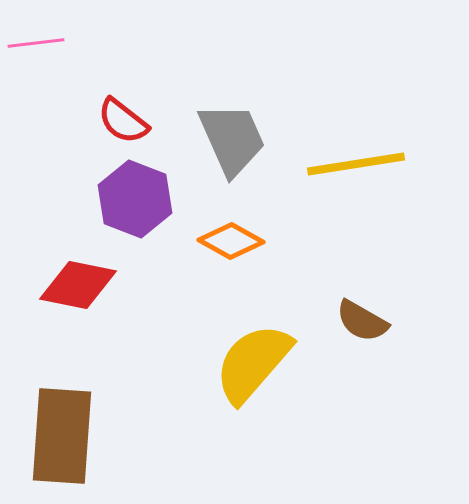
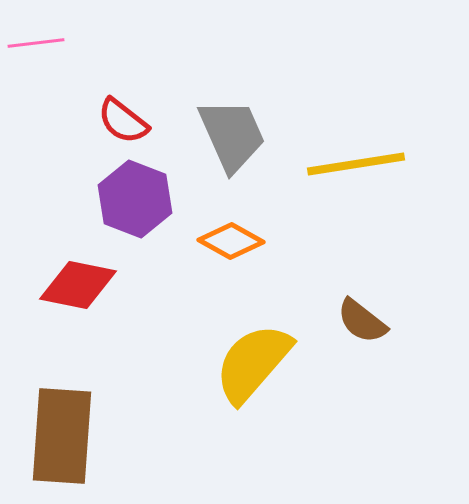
gray trapezoid: moved 4 px up
brown semicircle: rotated 8 degrees clockwise
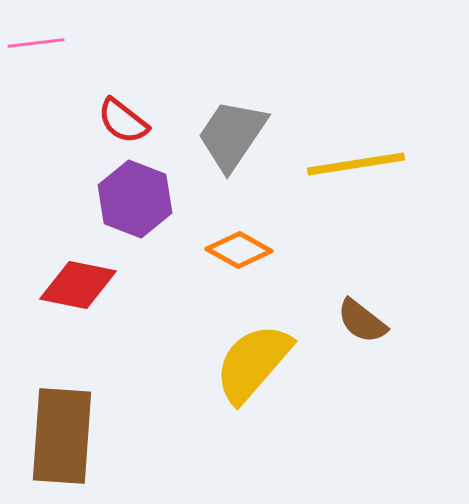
gray trapezoid: rotated 122 degrees counterclockwise
orange diamond: moved 8 px right, 9 px down
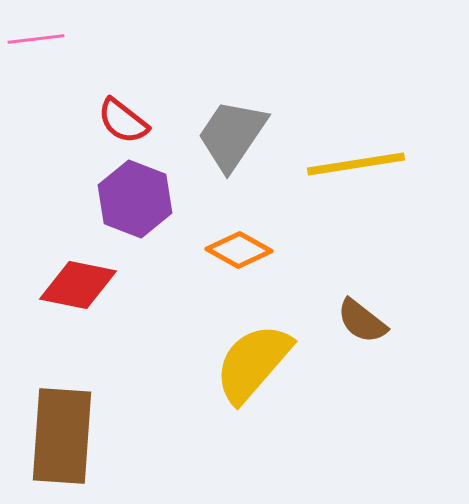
pink line: moved 4 px up
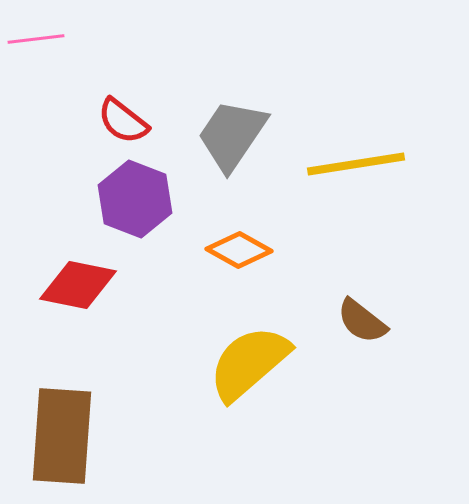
yellow semicircle: moved 4 px left; rotated 8 degrees clockwise
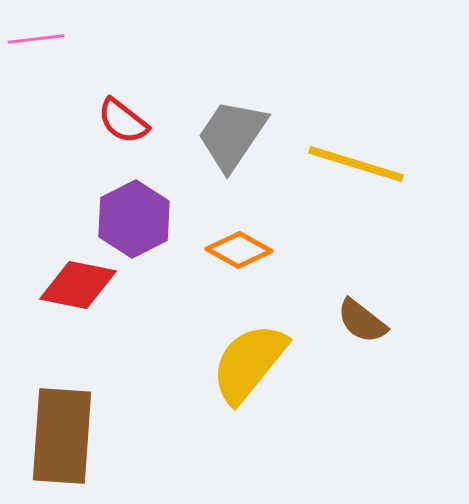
yellow line: rotated 26 degrees clockwise
purple hexagon: moved 1 px left, 20 px down; rotated 12 degrees clockwise
yellow semicircle: rotated 10 degrees counterclockwise
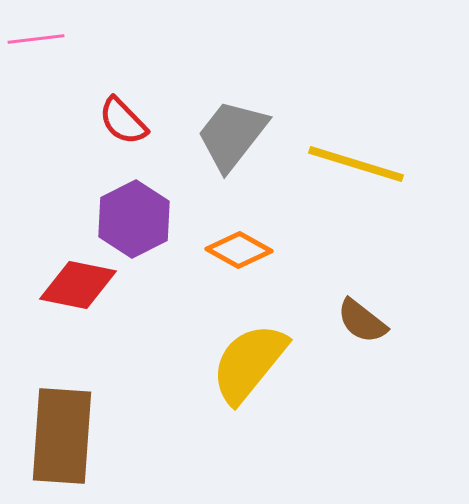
red semicircle: rotated 8 degrees clockwise
gray trapezoid: rotated 4 degrees clockwise
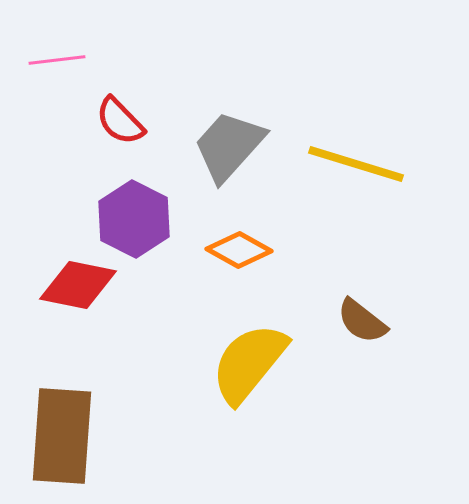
pink line: moved 21 px right, 21 px down
red semicircle: moved 3 px left
gray trapezoid: moved 3 px left, 11 px down; rotated 4 degrees clockwise
purple hexagon: rotated 6 degrees counterclockwise
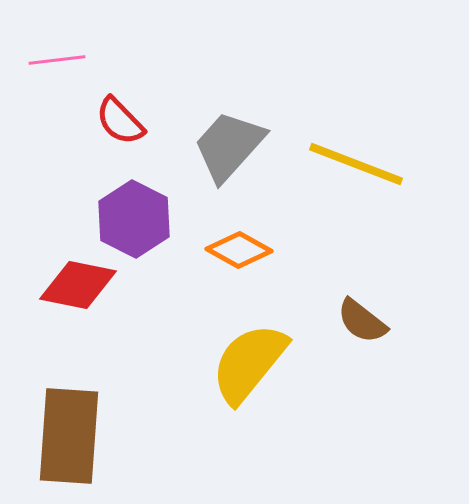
yellow line: rotated 4 degrees clockwise
brown rectangle: moved 7 px right
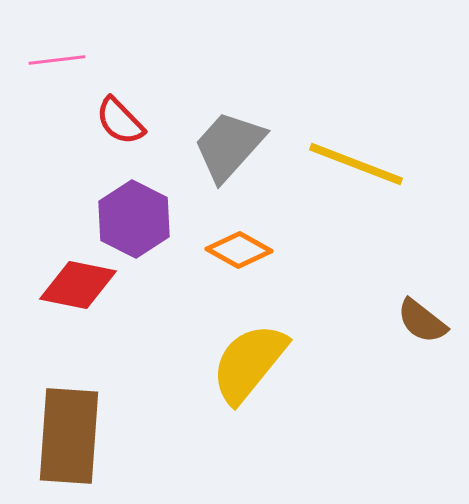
brown semicircle: moved 60 px right
